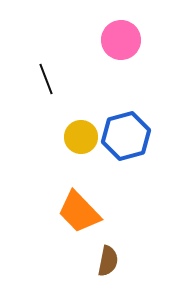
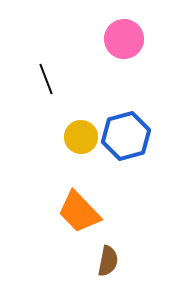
pink circle: moved 3 px right, 1 px up
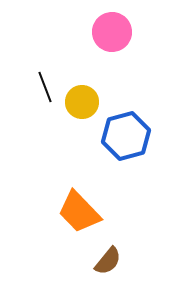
pink circle: moved 12 px left, 7 px up
black line: moved 1 px left, 8 px down
yellow circle: moved 1 px right, 35 px up
brown semicircle: rotated 28 degrees clockwise
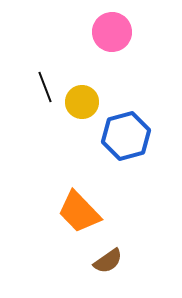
brown semicircle: rotated 16 degrees clockwise
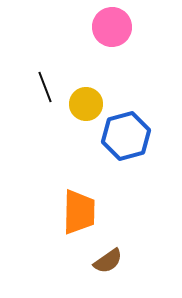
pink circle: moved 5 px up
yellow circle: moved 4 px right, 2 px down
orange trapezoid: rotated 135 degrees counterclockwise
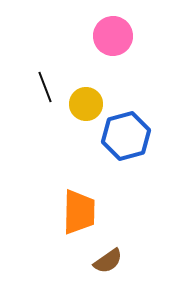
pink circle: moved 1 px right, 9 px down
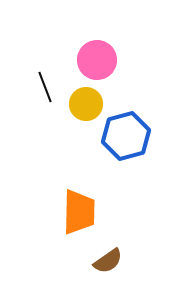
pink circle: moved 16 px left, 24 px down
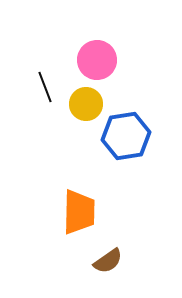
blue hexagon: rotated 6 degrees clockwise
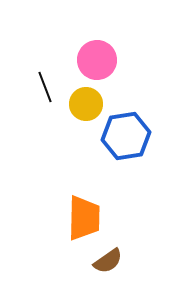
orange trapezoid: moved 5 px right, 6 px down
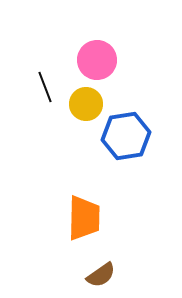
brown semicircle: moved 7 px left, 14 px down
